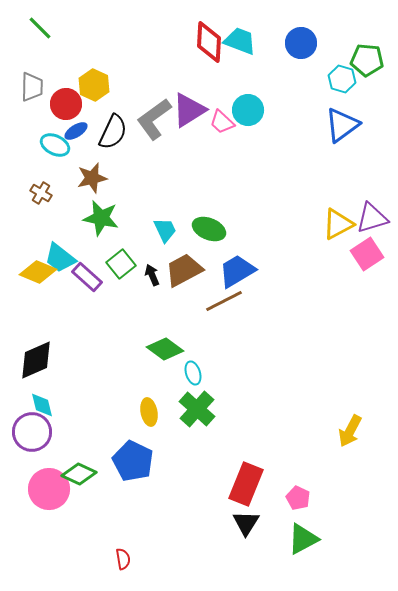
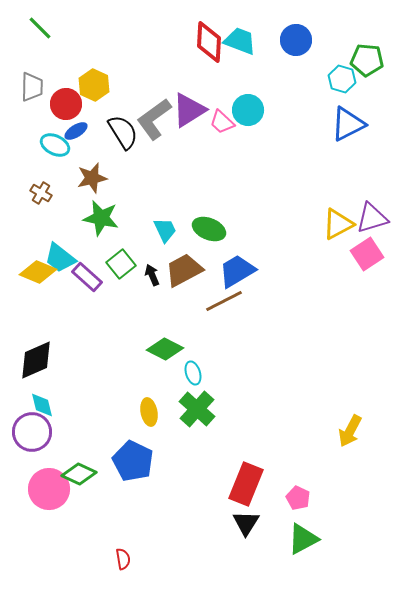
blue circle at (301, 43): moved 5 px left, 3 px up
blue triangle at (342, 125): moved 6 px right, 1 px up; rotated 9 degrees clockwise
black semicircle at (113, 132): moved 10 px right; rotated 57 degrees counterclockwise
green diamond at (165, 349): rotated 9 degrees counterclockwise
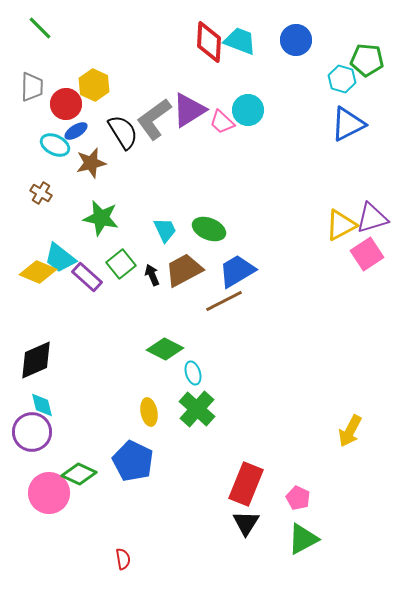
brown star at (92, 178): moved 1 px left, 15 px up
yellow triangle at (338, 224): moved 3 px right, 1 px down
pink circle at (49, 489): moved 4 px down
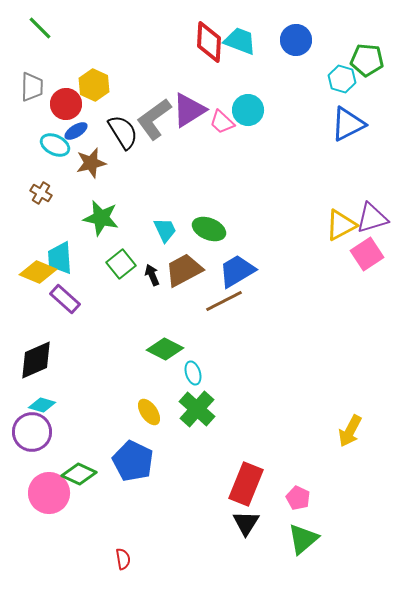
cyan trapezoid at (60, 258): rotated 48 degrees clockwise
purple rectangle at (87, 277): moved 22 px left, 22 px down
cyan diamond at (42, 405): rotated 60 degrees counterclockwise
yellow ellipse at (149, 412): rotated 24 degrees counterclockwise
green triangle at (303, 539): rotated 12 degrees counterclockwise
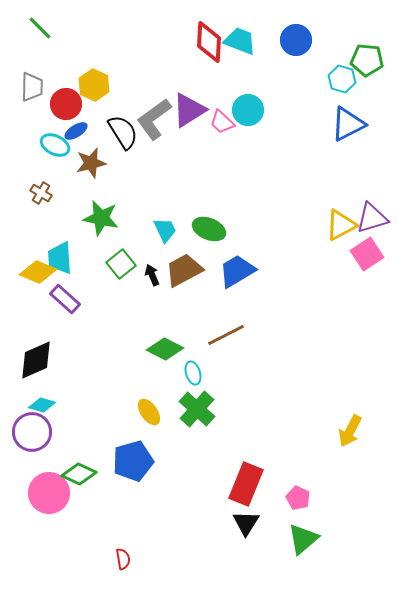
brown line at (224, 301): moved 2 px right, 34 px down
blue pentagon at (133, 461): rotated 30 degrees clockwise
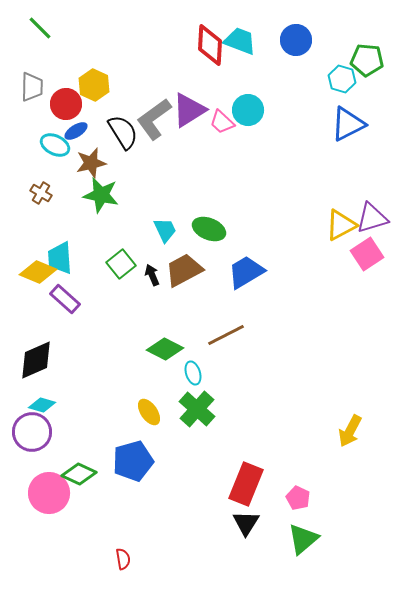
red diamond at (209, 42): moved 1 px right, 3 px down
green star at (101, 218): moved 23 px up
blue trapezoid at (237, 271): moved 9 px right, 1 px down
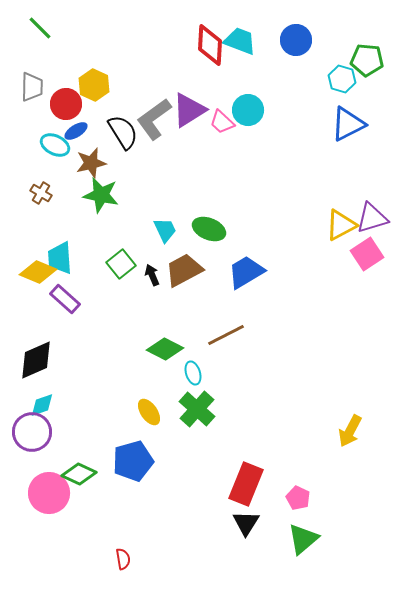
cyan diamond at (42, 405): rotated 36 degrees counterclockwise
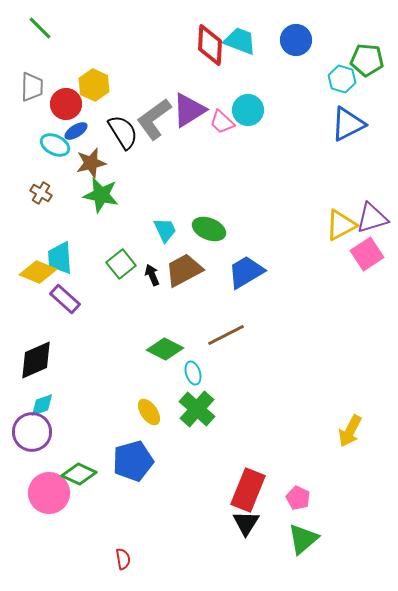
red rectangle at (246, 484): moved 2 px right, 6 px down
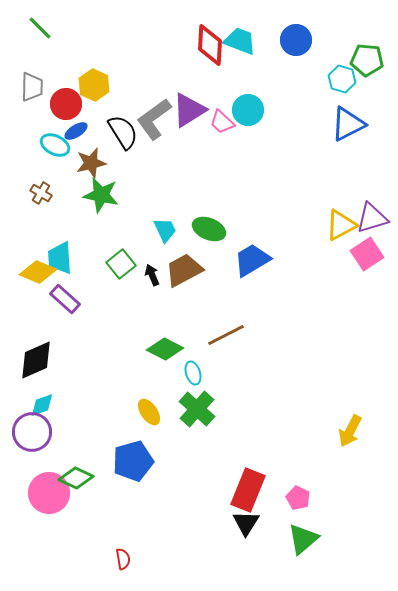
blue trapezoid at (246, 272): moved 6 px right, 12 px up
green diamond at (79, 474): moved 3 px left, 4 px down
